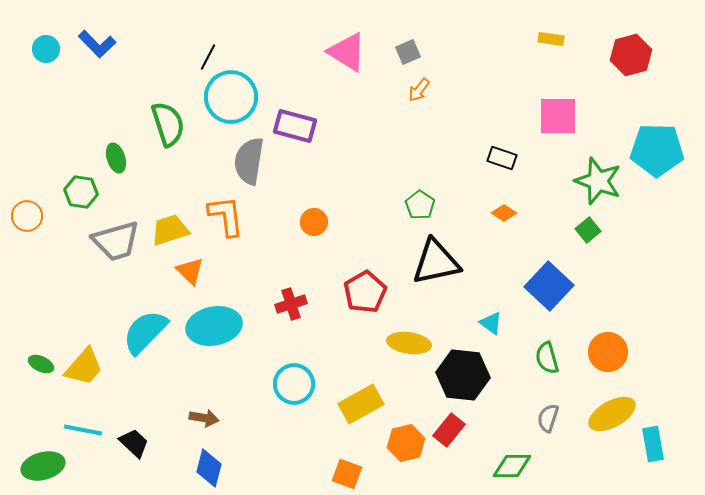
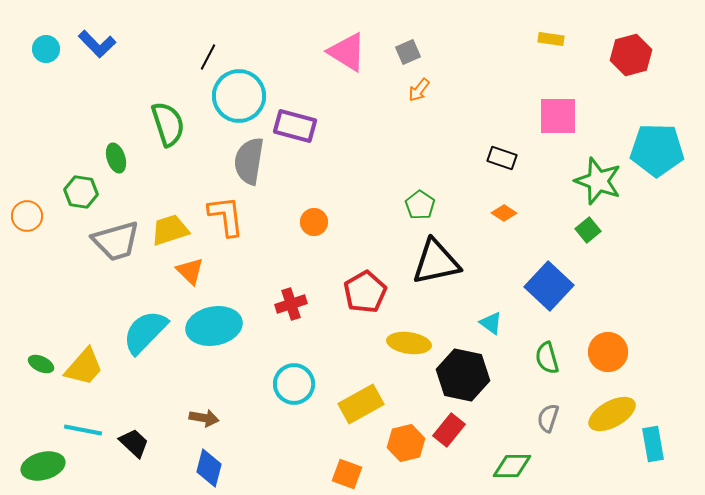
cyan circle at (231, 97): moved 8 px right, 1 px up
black hexagon at (463, 375): rotated 6 degrees clockwise
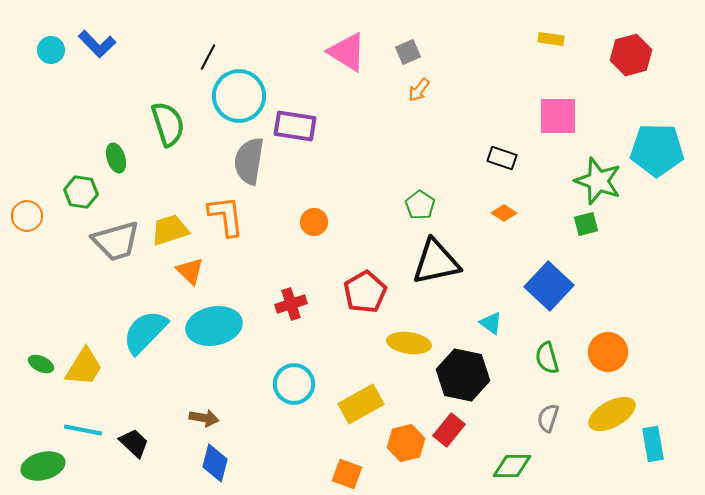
cyan circle at (46, 49): moved 5 px right, 1 px down
purple rectangle at (295, 126): rotated 6 degrees counterclockwise
green square at (588, 230): moved 2 px left, 6 px up; rotated 25 degrees clockwise
yellow trapezoid at (84, 367): rotated 9 degrees counterclockwise
blue diamond at (209, 468): moved 6 px right, 5 px up
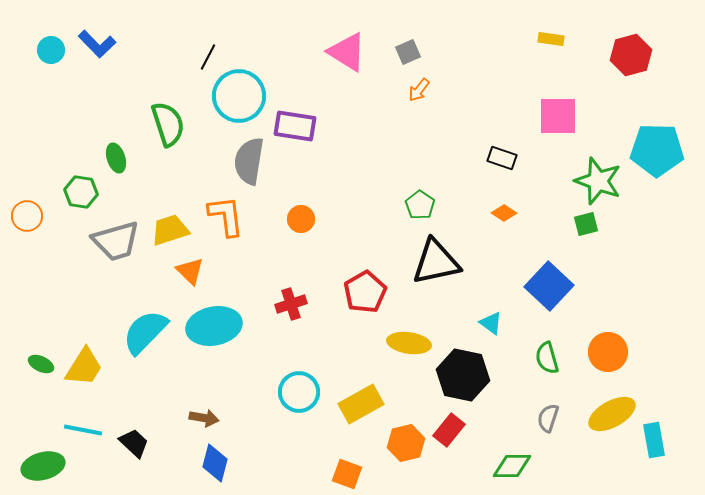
orange circle at (314, 222): moved 13 px left, 3 px up
cyan circle at (294, 384): moved 5 px right, 8 px down
cyan rectangle at (653, 444): moved 1 px right, 4 px up
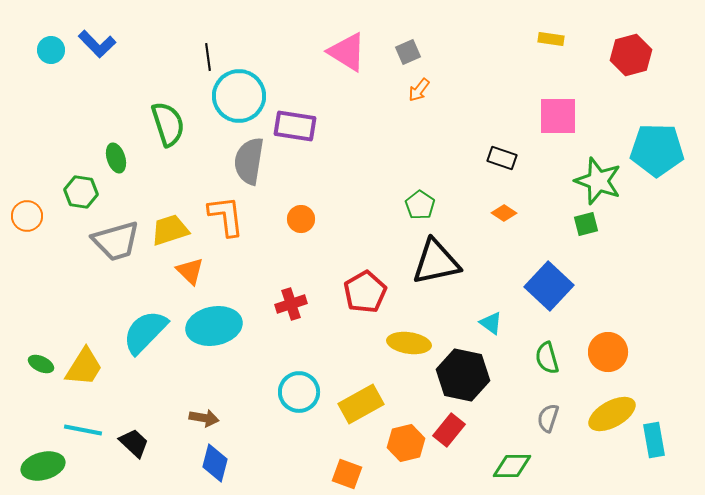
black line at (208, 57): rotated 36 degrees counterclockwise
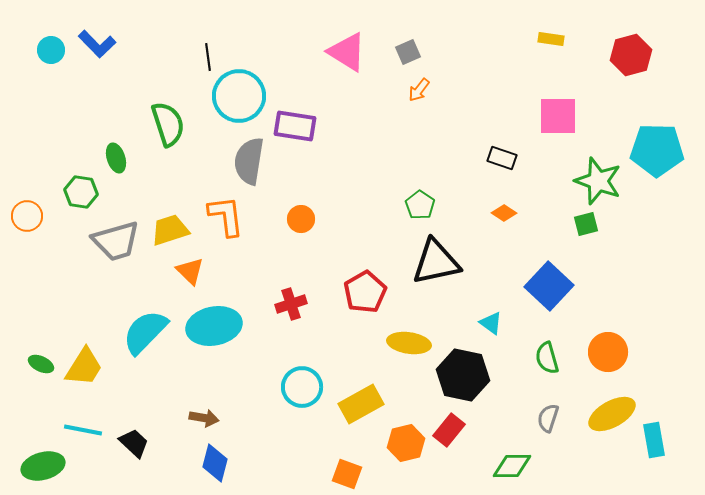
cyan circle at (299, 392): moved 3 px right, 5 px up
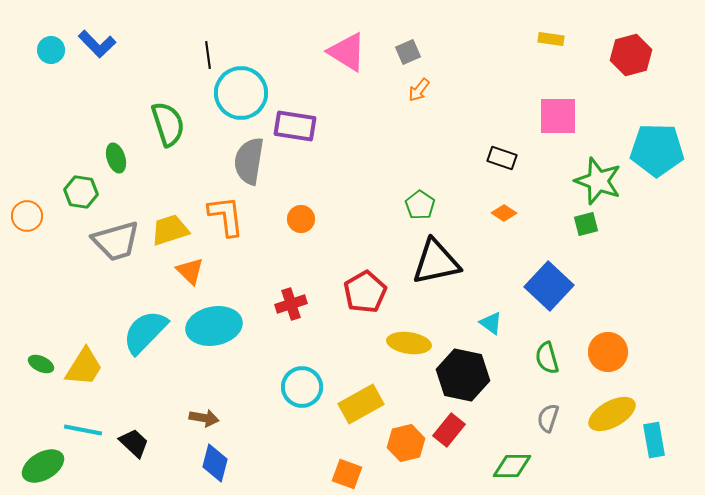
black line at (208, 57): moved 2 px up
cyan circle at (239, 96): moved 2 px right, 3 px up
green ellipse at (43, 466): rotated 15 degrees counterclockwise
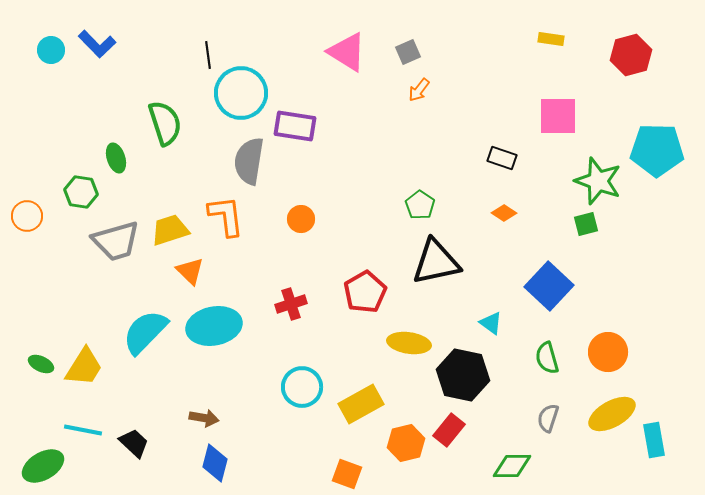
green semicircle at (168, 124): moved 3 px left, 1 px up
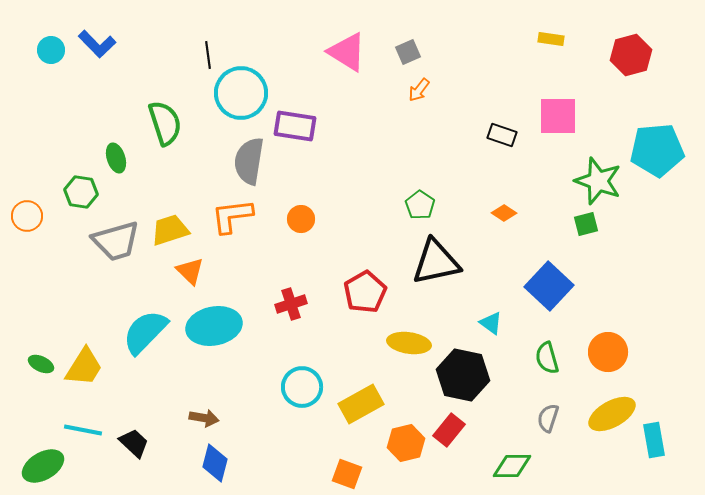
cyan pentagon at (657, 150): rotated 6 degrees counterclockwise
black rectangle at (502, 158): moved 23 px up
orange L-shape at (226, 216): moved 6 px right; rotated 90 degrees counterclockwise
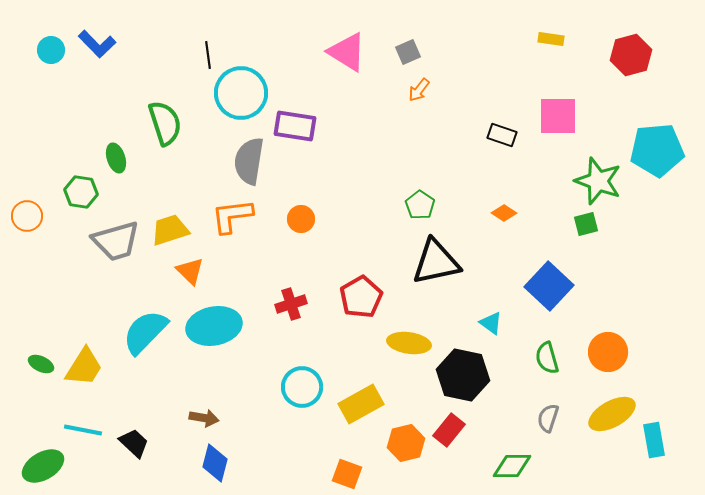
red pentagon at (365, 292): moved 4 px left, 5 px down
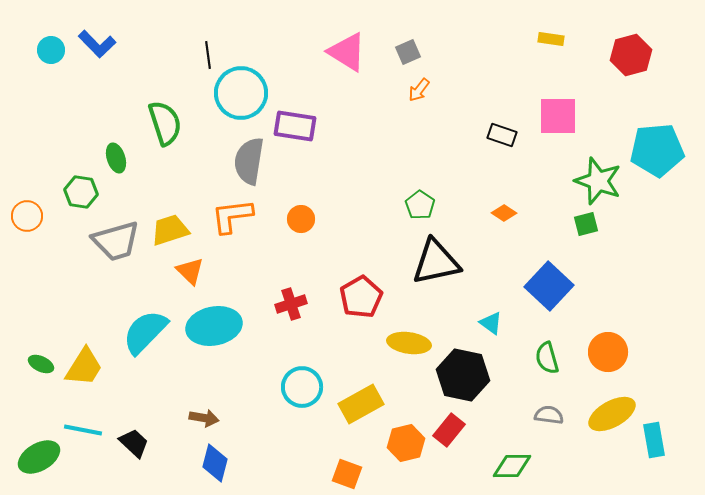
gray semicircle at (548, 418): moved 1 px right, 3 px up; rotated 80 degrees clockwise
green ellipse at (43, 466): moved 4 px left, 9 px up
